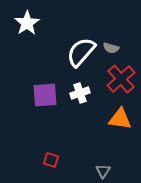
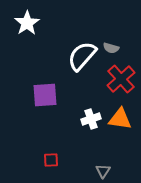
white semicircle: moved 1 px right, 4 px down
white cross: moved 11 px right, 26 px down
red square: rotated 21 degrees counterclockwise
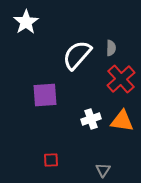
white star: moved 1 px left, 1 px up
gray semicircle: rotated 105 degrees counterclockwise
white semicircle: moved 5 px left, 1 px up
orange triangle: moved 2 px right, 2 px down
gray triangle: moved 1 px up
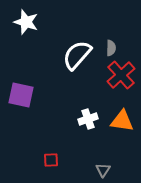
white star: rotated 20 degrees counterclockwise
red cross: moved 4 px up
purple square: moved 24 px left; rotated 16 degrees clockwise
white cross: moved 3 px left
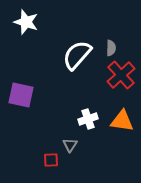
gray triangle: moved 33 px left, 25 px up
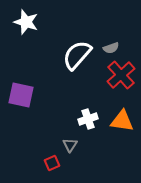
gray semicircle: rotated 70 degrees clockwise
red square: moved 1 px right, 3 px down; rotated 21 degrees counterclockwise
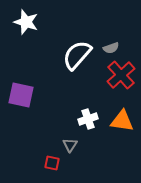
red square: rotated 35 degrees clockwise
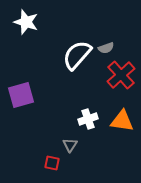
gray semicircle: moved 5 px left
purple square: rotated 28 degrees counterclockwise
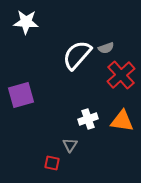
white star: rotated 15 degrees counterclockwise
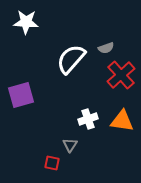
white semicircle: moved 6 px left, 4 px down
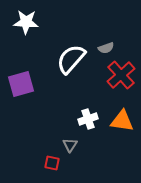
purple square: moved 11 px up
